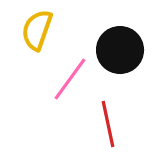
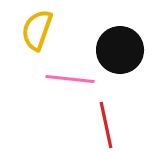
pink line: rotated 60 degrees clockwise
red line: moved 2 px left, 1 px down
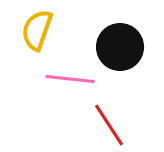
black circle: moved 3 px up
red line: moved 3 px right; rotated 21 degrees counterclockwise
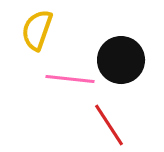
black circle: moved 1 px right, 13 px down
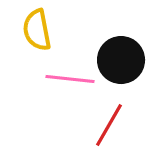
yellow semicircle: rotated 30 degrees counterclockwise
red line: rotated 63 degrees clockwise
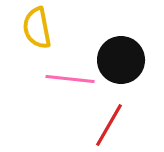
yellow semicircle: moved 2 px up
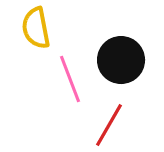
yellow semicircle: moved 1 px left
pink line: rotated 63 degrees clockwise
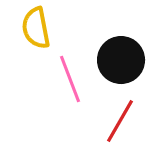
red line: moved 11 px right, 4 px up
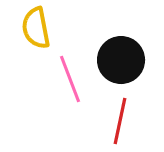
red line: rotated 18 degrees counterclockwise
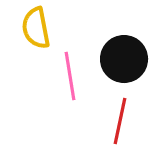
black circle: moved 3 px right, 1 px up
pink line: moved 3 px up; rotated 12 degrees clockwise
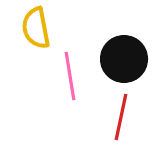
red line: moved 1 px right, 4 px up
